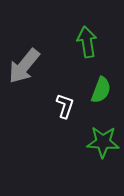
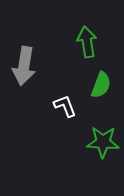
gray arrow: rotated 30 degrees counterclockwise
green semicircle: moved 5 px up
white L-shape: rotated 40 degrees counterclockwise
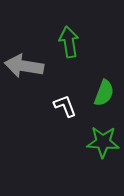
green arrow: moved 18 px left
gray arrow: rotated 90 degrees clockwise
green semicircle: moved 3 px right, 8 px down
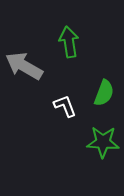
gray arrow: rotated 21 degrees clockwise
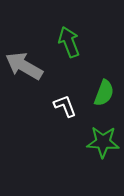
green arrow: rotated 12 degrees counterclockwise
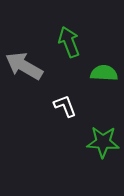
green semicircle: moved 20 px up; rotated 108 degrees counterclockwise
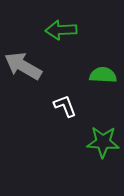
green arrow: moved 8 px left, 12 px up; rotated 72 degrees counterclockwise
gray arrow: moved 1 px left
green semicircle: moved 1 px left, 2 px down
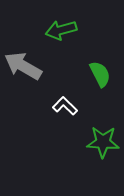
green arrow: rotated 12 degrees counterclockwise
green semicircle: moved 3 px left, 1 px up; rotated 60 degrees clockwise
white L-shape: rotated 25 degrees counterclockwise
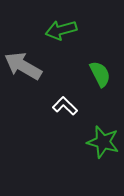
green star: rotated 12 degrees clockwise
